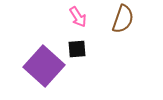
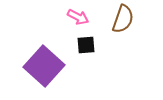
pink arrow: rotated 30 degrees counterclockwise
black square: moved 9 px right, 4 px up
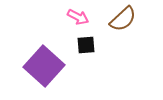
brown semicircle: rotated 28 degrees clockwise
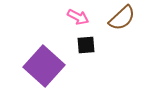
brown semicircle: moved 1 px left, 1 px up
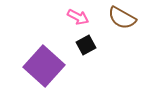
brown semicircle: rotated 72 degrees clockwise
black square: rotated 24 degrees counterclockwise
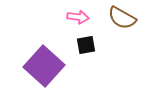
pink arrow: rotated 20 degrees counterclockwise
black square: rotated 18 degrees clockwise
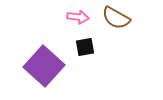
brown semicircle: moved 6 px left
black square: moved 1 px left, 2 px down
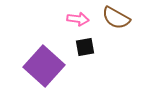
pink arrow: moved 2 px down
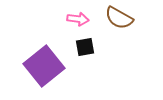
brown semicircle: moved 3 px right
purple square: rotated 9 degrees clockwise
